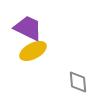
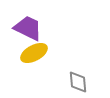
yellow ellipse: moved 1 px right, 2 px down
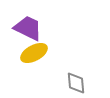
gray diamond: moved 2 px left, 1 px down
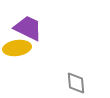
yellow ellipse: moved 17 px left, 5 px up; rotated 20 degrees clockwise
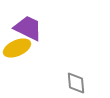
yellow ellipse: rotated 16 degrees counterclockwise
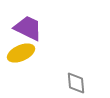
yellow ellipse: moved 4 px right, 5 px down
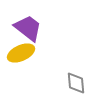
purple trapezoid: rotated 12 degrees clockwise
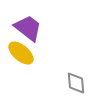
yellow ellipse: rotated 64 degrees clockwise
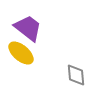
gray diamond: moved 8 px up
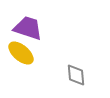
purple trapezoid: rotated 20 degrees counterclockwise
